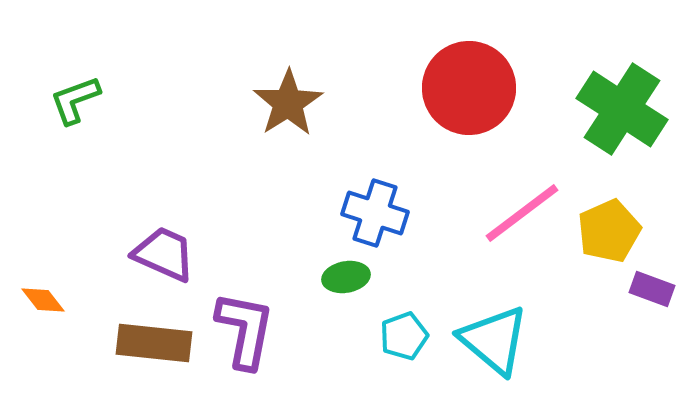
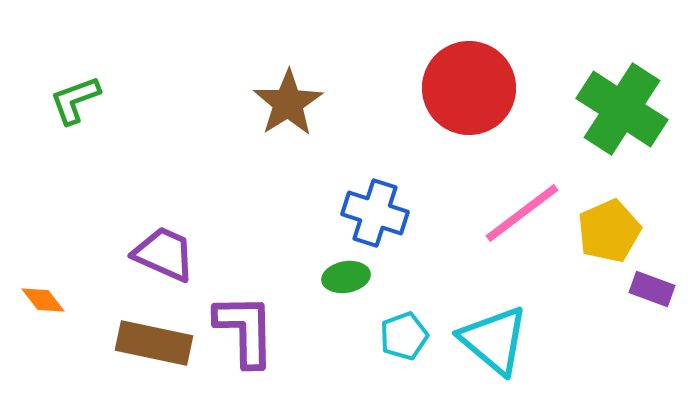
purple L-shape: rotated 12 degrees counterclockwise
brown rectangle: rotated 6 degrees clockwise
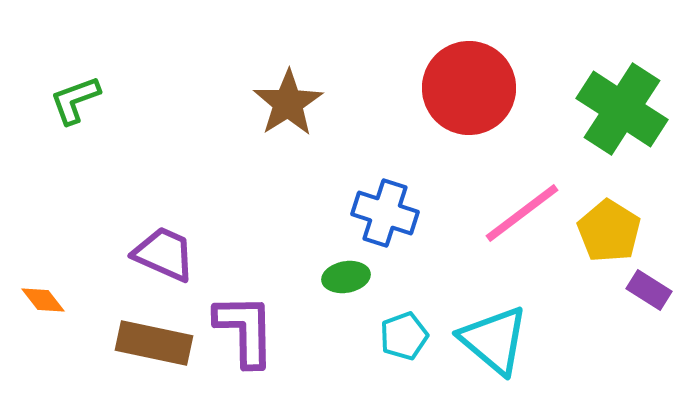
blue cross: moved 10 px right
yellow pentagon: rotated 16 degrees counterclockwise
purple rectangle: moved 3 px left, 1 px down; rotated 12 degrees clockwise
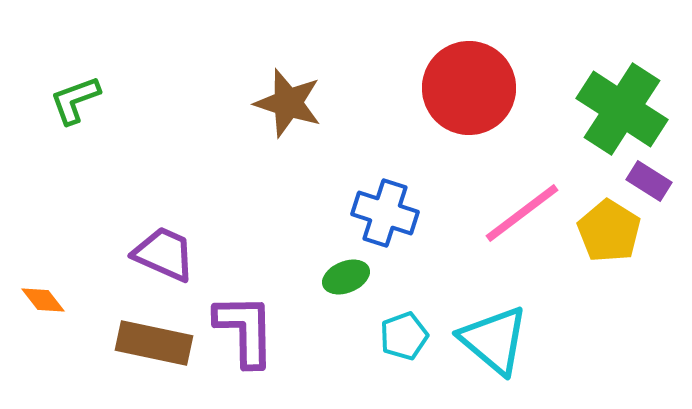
brown star: rotated 22 degrees counterclockwise
green ellipse: rotated 12 degrees counterclockwise
purple rectangle: moved 109 px up
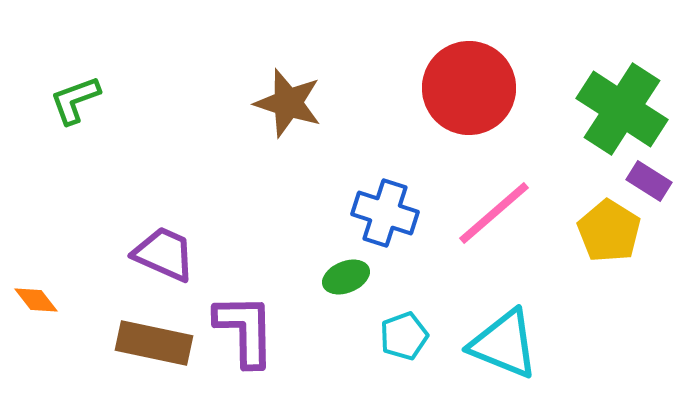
pink line: moved 28 px left; rotated 4 degrees counterclockwise
orange diamond: moved 7 px left
cyan triangle: moved 10 px right, 4 px down; rotated 18 degrees counterclockwise
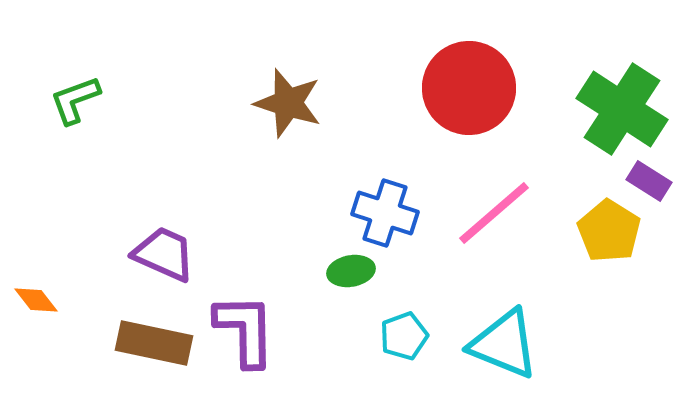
green ellipse: moved 5 px right, 6 px up; rotated 12 degrees clockwise
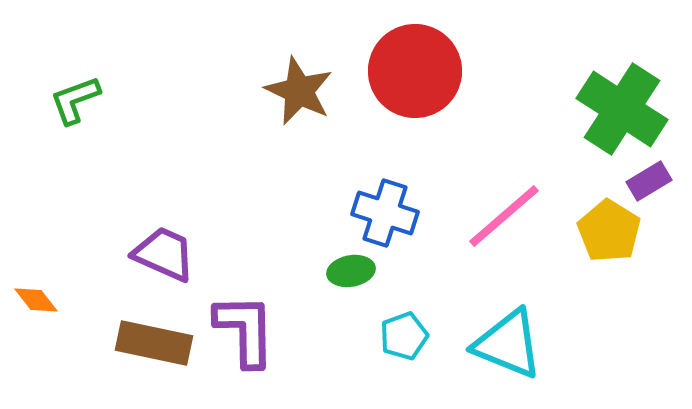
red circle: moved 54 px left, 17 px up
brown star: moved 11 px right, 12 px up; rotated 8 degrees clockwise
purple rectangle: rotated 63 degrees counterclockwise
pink line: moved 10 px right, 3 px down
cyan triangle: moved 4 px right
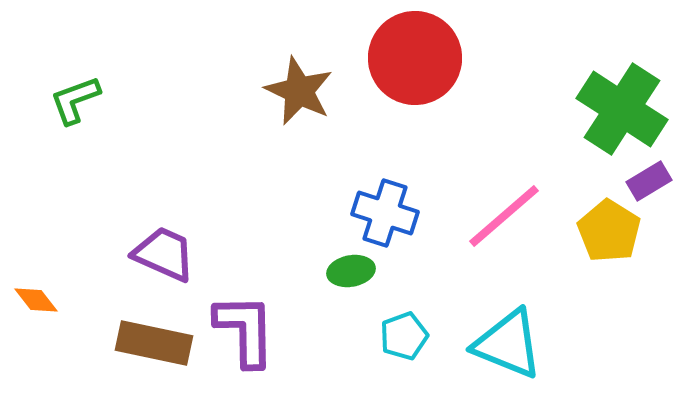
red circle: moved 13 px up
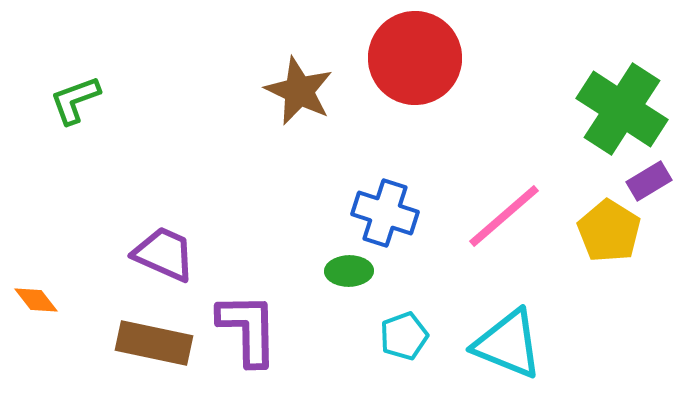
green ellipse: moved 2 px left; rotated 9 degrees clockwise
purple L-shape: moved 3 px right, 1 px up
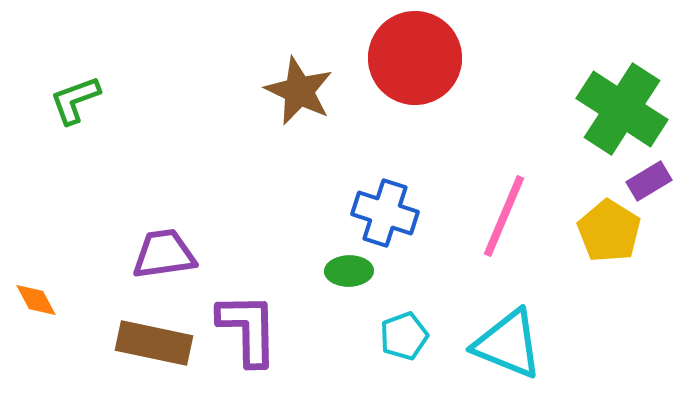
pink line: rotated 26 degrees counterclockwise
purple trapezoid: rotated 32 degrees counterclockwise
orange diamond: rotated 9 degrees clockwise
